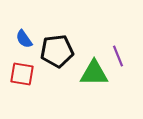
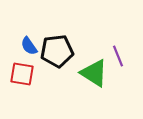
blue semicircle: moved 5 px right, 7 px down
green triangle: rotated 32 degrees clockwise
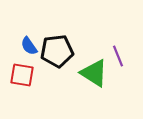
red square: moved 1 px down
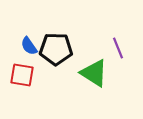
black pentagon: moved 1 px left, 2 px up; rotated 8 degrees clockwise
purple line: moved 8 px up
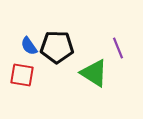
black pentagon: moved 1 px right, 2 px up
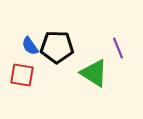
blue semicircle: moved 1 px right
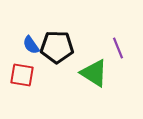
blue semicircle: moved 1 px right, 1 px up
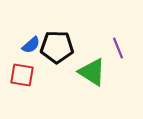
blue semicircle: rotated 96 degrees counterclockwise
green triangle: moved 2 px left, 1 px up
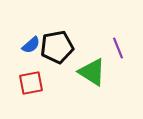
black pentagon: rotated 12 degrees counterclockwise
red square: moved 9 px right, 8 px down; rotated 20 degrees counterclockwise
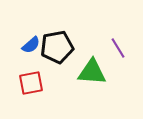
purple line: rotated 10 degrees counterclockwise
green triangle: rotated 28 degrees counterclockwise
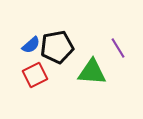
red square: moved 4 px right, 8 px up; rotated 15 degrees counterclockwise
